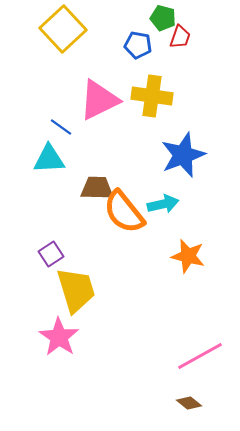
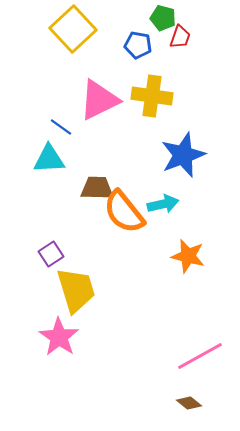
yellow square: moved 10 px right
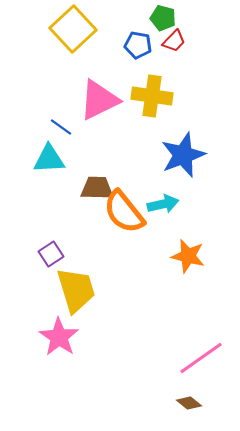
red trapezoid: moved 6 px left, 4 px down; rotated 25 degrees clockwise
pink line: moved 1 px right, 2 px down; rotated 6 degrees counterclockwise
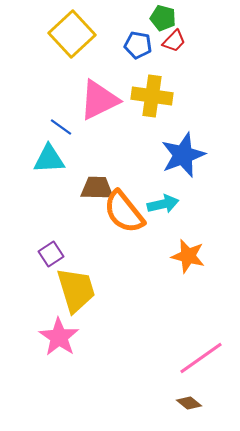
yellow square: moved 1 px left, 5 px down
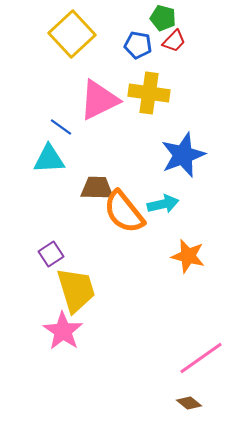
yellow cross: moved 3 px left, 3 px up
pink star: moved 4 px right, 6 px up
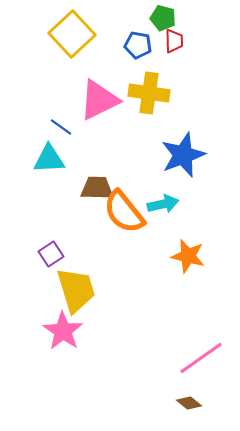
red trapezoid: rotated 45 degrees counterclockwise
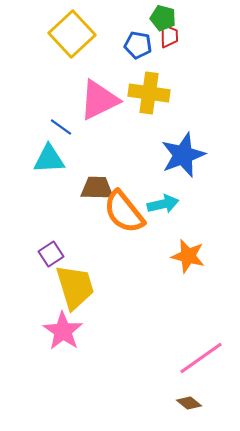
red trapezoid: moved 5 px left, 5 px up
yellow trapezoid: moved 1 px left, 3 px up
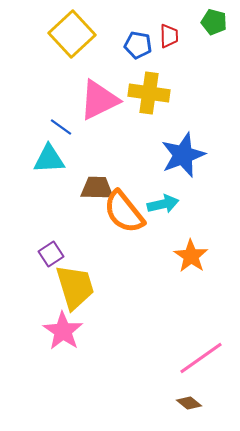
green pentagon: moved 51 px right, 4 px down
orange star: moved 3 px right; rotated 20 degrees clockwise
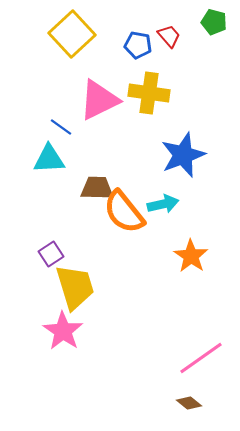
red trapezoid: rotated 40 degrees counterclockwise
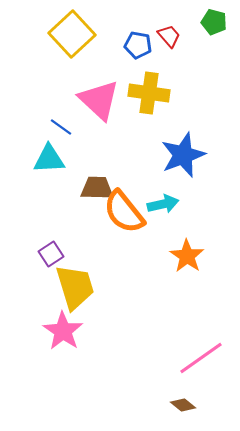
pink triangle: rotated 51 degrees counterclockwise
orange star: moved 4 px left
brown diamond: moved 6 px left, 2 px down
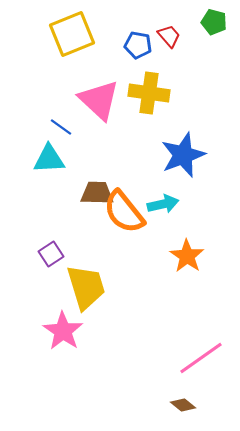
yellow square: rotated 21 degrees clockwise
brown trapezoid: moved 5 px down
yellow trapezoid: moved 11 px right
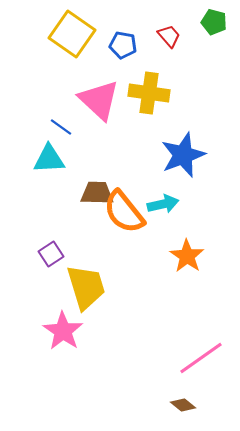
yellow square: rotated 33 degrees counterclockwise
blue pentagon: moved 15 px left
